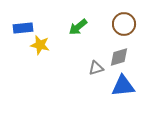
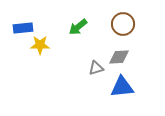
brown circle: moved 1 px left
yellow star: rotated 12 degrees counterclockwise
gray diamond: rotated 15 degrees clockwise
blue triangle: moved 1 px left, 1 px down
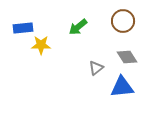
brown circle: moved 3 px up
yellow star: moved 1 px right
gray diamond: moved 8 px right; rotated 60 degrees clockwise
gray triangle: rotated 21 degrees counterclockwise
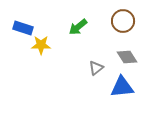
blue rectangle: rotated 24 degrees clockwise
